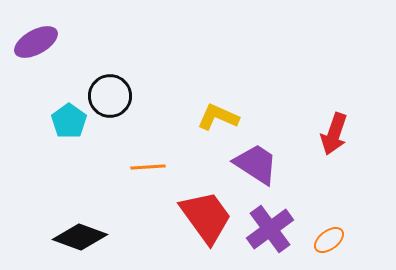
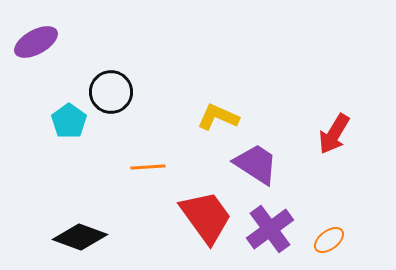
black circle: moved 1 px right, 4 px up
red arrow: rotated 12 degrees clockwise
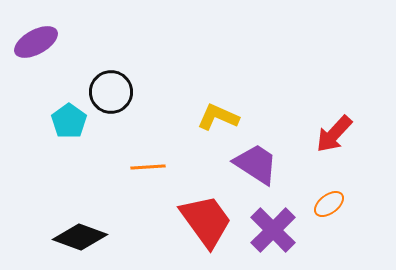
red arrow: rotated 12 degrees clockwise
red trapezoid: moved 4 px down
purple cross: moved 3 px right, 1 px down; rotated 9 degrees counterclockwise
orange ellipse: moved 36 px up
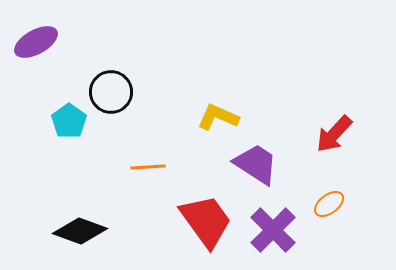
black diamond: moved 6 px up
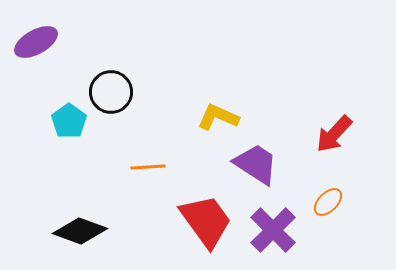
orange ellipse: moved 1 px left, 2 px up; rotated 8 degrees counterclockwise
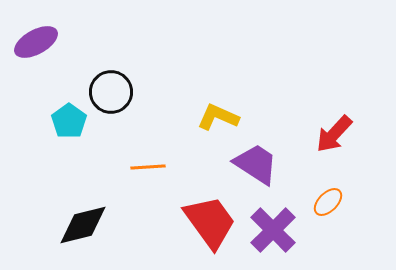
red trapezoid: moved 4 px right, 1 px down
black diamond: moved 3 px right, 6 px up; rotated 34 degrees counterclockwise
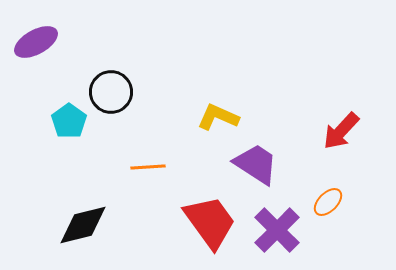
red arrow: moved 7 px right, 3 px up
purple cross: moved 4 px right
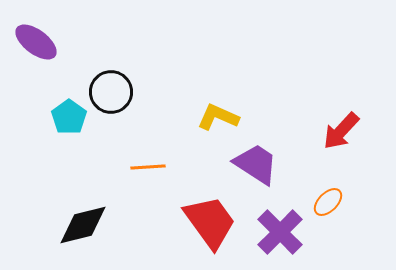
purple ellipse: rotated 66 degrees clockwise
cyan pentagon: moved 4 px up
purple cross: moved 3 px right, 2 px down
